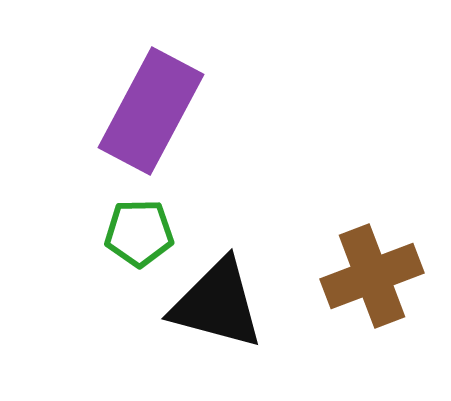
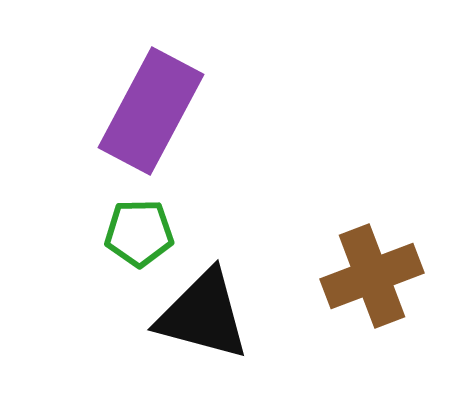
black triangle: moved 14 px left, 11 px down
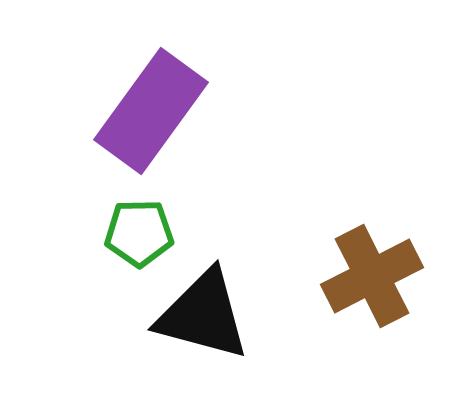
purple rectangle: rotated 8 degrees clockwise
brown cross: rotated 6 degrees counterclockwise
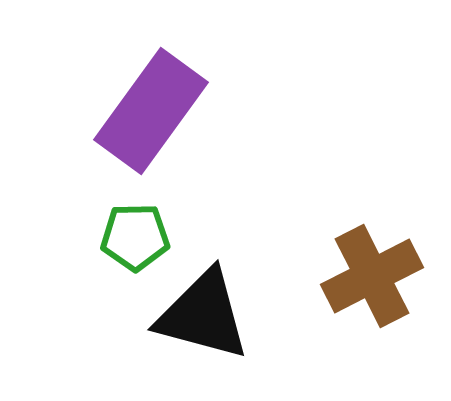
green pentagon: moved 4 px left, 4 px down
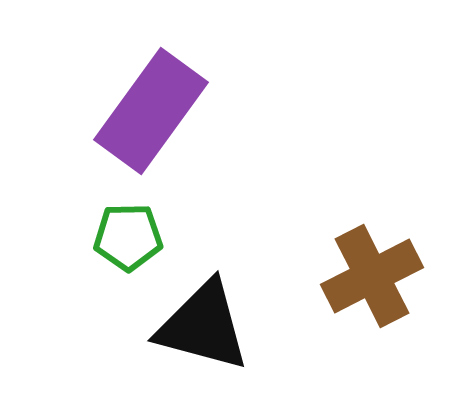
green pentagon: moved 7 px left
black triangle: moved 11 px down
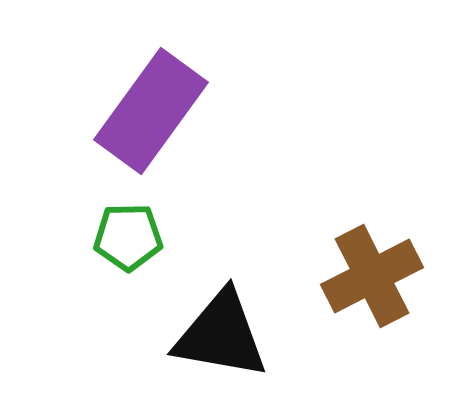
black triangle: moved 18 px right, 9 px down; rotated 5 degrees counterclockwise
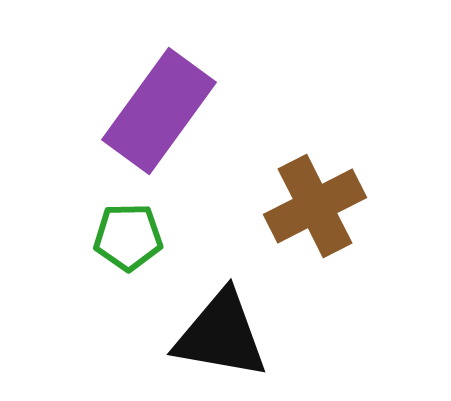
purple rectangle: moved 8 px right
brown cross: moved 57 px left, 70 px up
